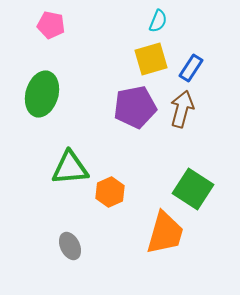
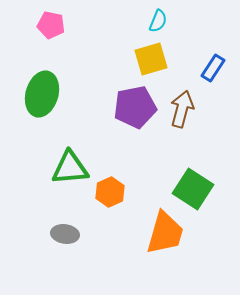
blue rectangle: moved 22 px right
gray ellipse: moved 5 px left, 12 px up; rotated 56 degrees counterclockwise
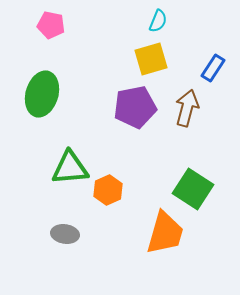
brown arrow: moved 5 px right, 1 px up
orange hexagon: moved 2 px left, 2 px up
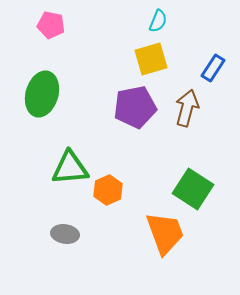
orange trapezoid: rotated 36 degrees counterclockwise
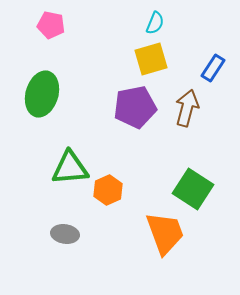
cyan semicircle: moved 3 px left, 2 px down
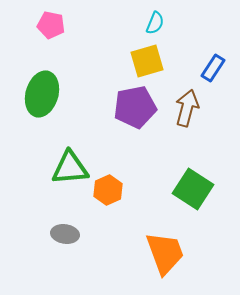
yellow square: moved 4 px left, 2 px down
orange trapezoid: moved 20 px down
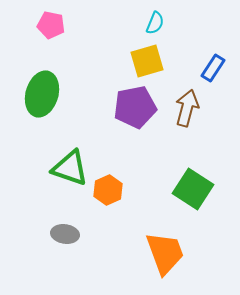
green triangle: rotated 24 degrees clockwise
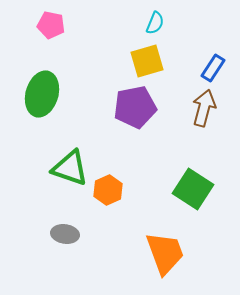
brown arrow: moved 17 px right
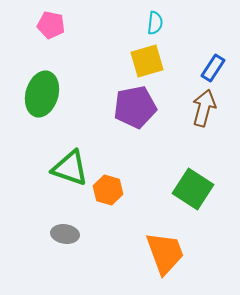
cyan semicircle: rotated 15 degrees counterclockwise
orange hexagon: rotated 20 degrees counterclockwise
